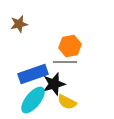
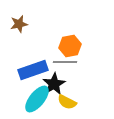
blue rectangle: moved 4 px up
black star: rotated 15 degrees counterclockwise
cyan ellipse: moved 4 px right, 1 px up
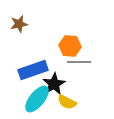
orange hexagon: rotated 15 degrees clockwise
gray line: moved 14 px right
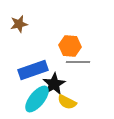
gray line: moved 1 px left
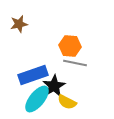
gray line: moved 3 px left, 1 px down; rotated 10 degrees clockwise
blue rectangle: moved 5 px down
black star: moved 2 px down
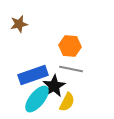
gray line: moved 4 px left, 6 px down
yellow semicircle: rotated 90 degrees counterclockwise
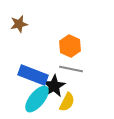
orange hexagon: rotated 20 degrees clockwise
blue rectangle: rotated 40 degrees clockwise
